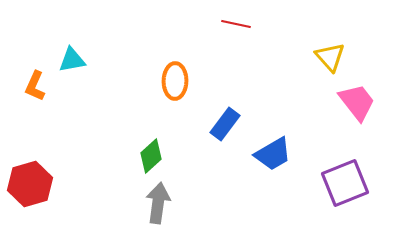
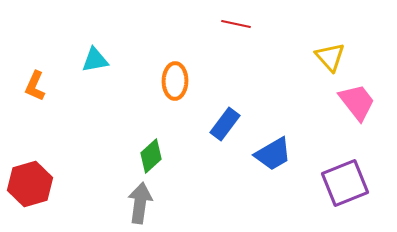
cyan triangle: moved 23 px right
gray arrow: moved 18 px left
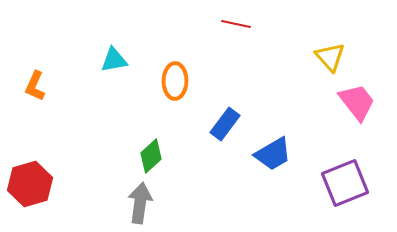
cyan triangle: moved 19 px right
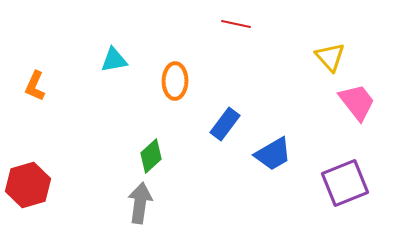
red hexagon: moved 2 px left, 1 px down
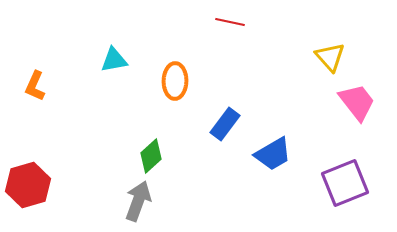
red line: moved 6 px left, 2 px up
gray arrow: moved 2 px left, 2 px up; rotated 12 degrees clockwise
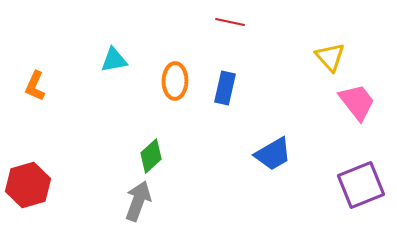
blue rectangle: moved 36 px up; rotated 24 degrees counterclockwise
purple square: moved 16 px right, 2 px down
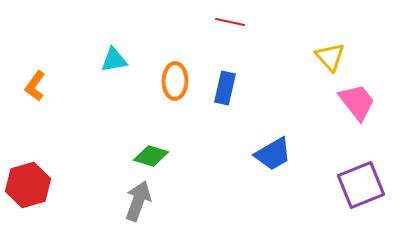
orange L-shape: rotated 12 degrees clockwise
green diamond: rotated 60 degrees clockwise
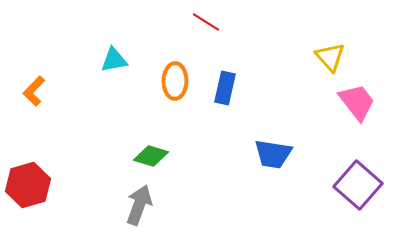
red line: moved 24 px left; rotated 20 degrees clockwise
orange L-shape: moved 1 px left, 5 px down; rotated 8 degrees clockwise
blue trapezoid: rotated 39 degrees clockwise
purple square: moved 3 px left; rotated 27 degrees counterclockwise
gray arrow: moved 1 px right, 4 px down
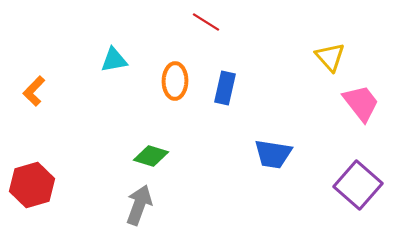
pink trapezoid: moved 4 px right, 1 px down
red hexagon: moved 4 px right
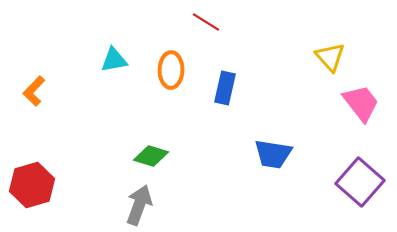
orange ellipse: moved 4 px left, 11 px up
purple square: moved 2 px right, 3 px up
